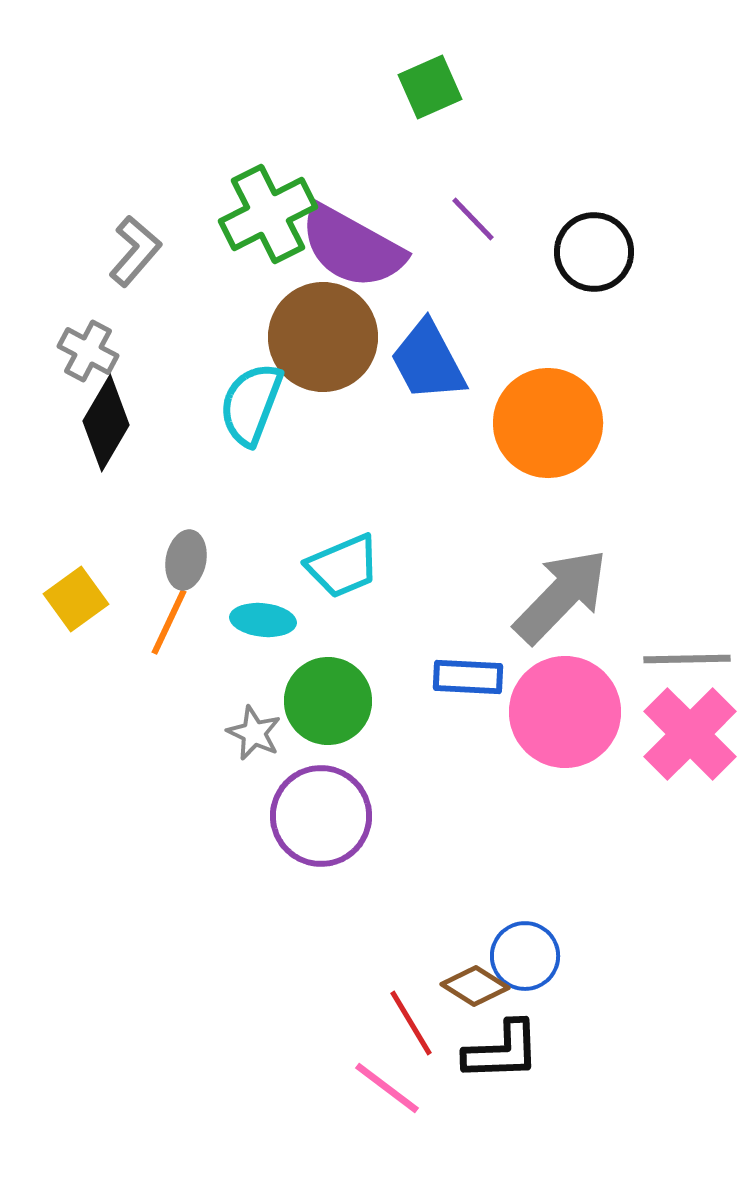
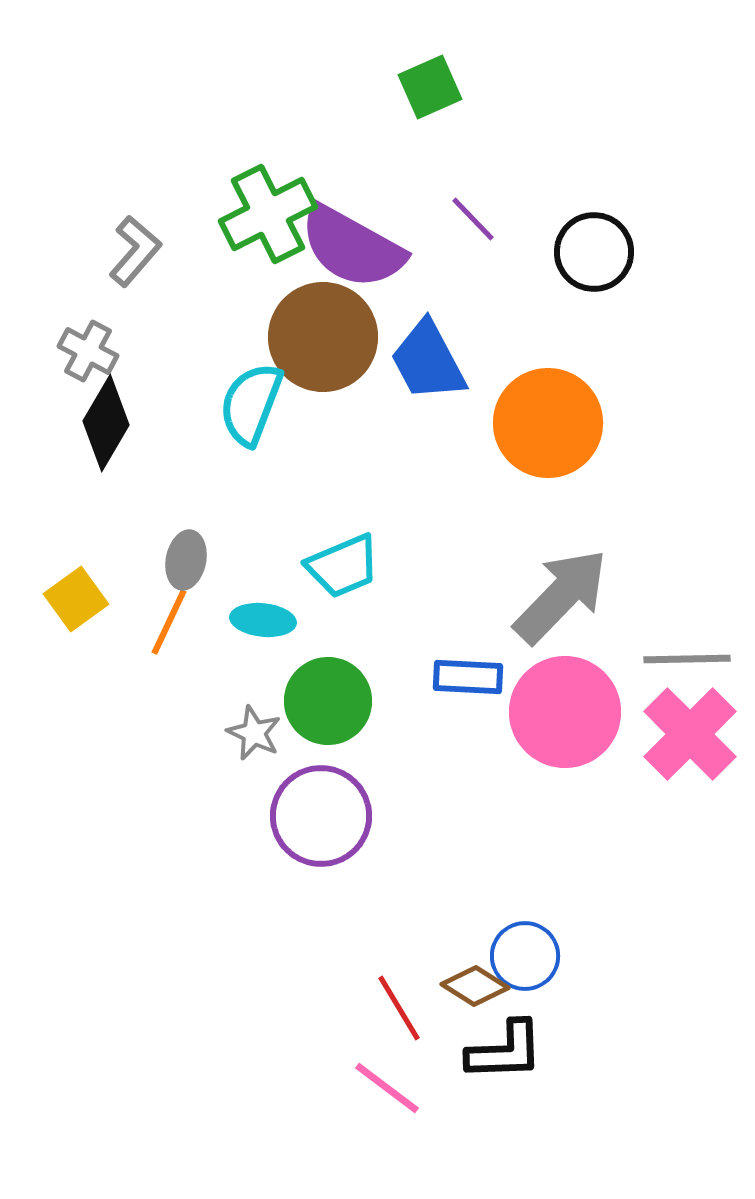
red line: moved 12 px left, 15 px up
black L-shape: moved 3 px right
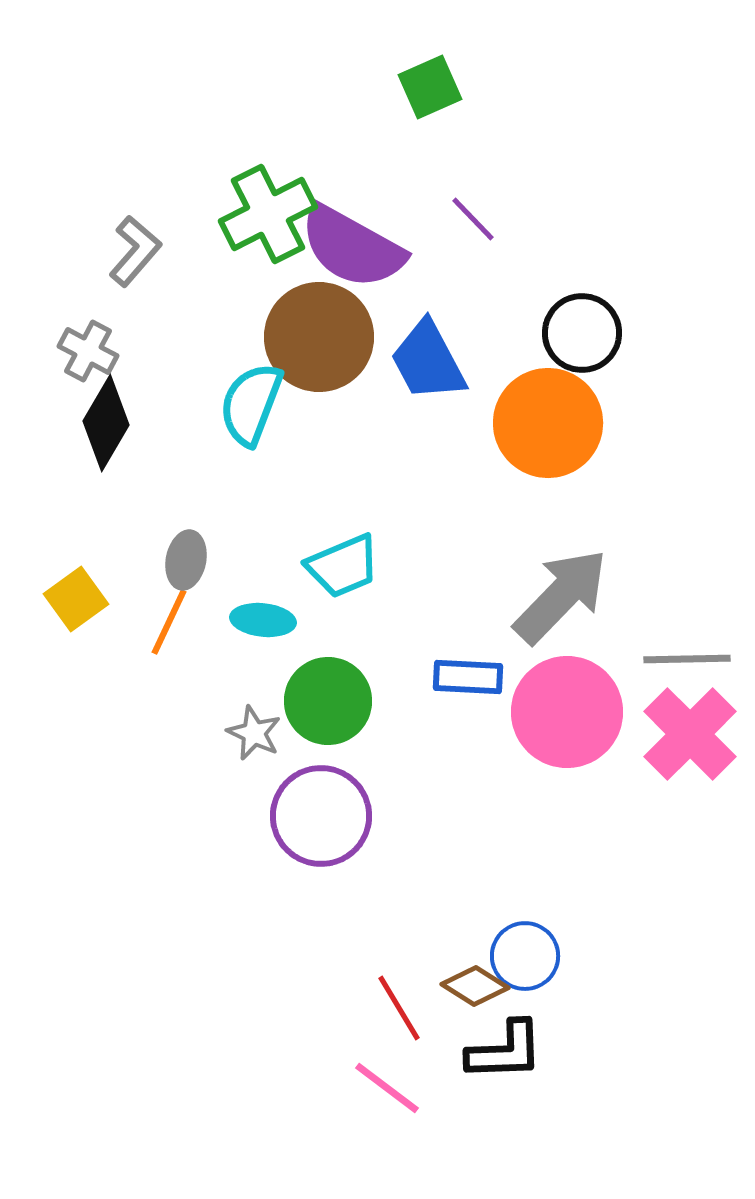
black circle: moved 12 px left, 81 px down
brown circle: moved 4 px left
pink circle: moved 2 px right
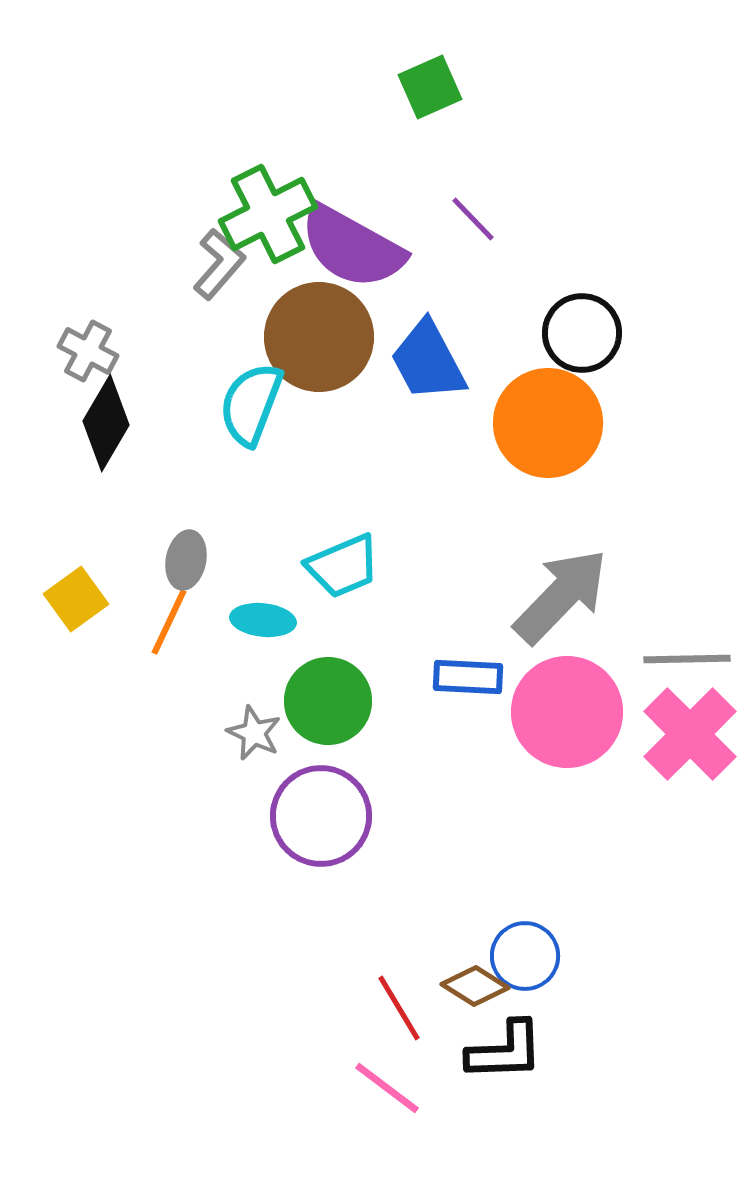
gray L-shape: moved 84 px right, 13 px down
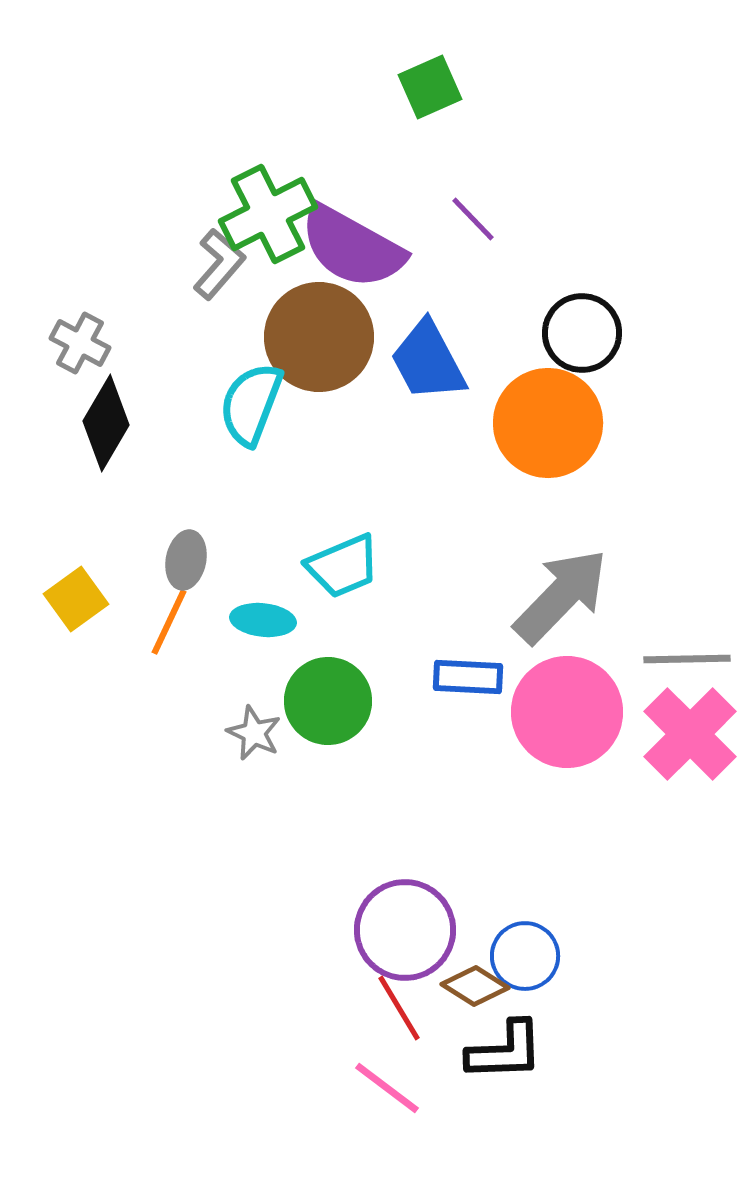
gray cross: moved 8 px left, 8 px up
purple circle: moved 84 px right, 114 px down
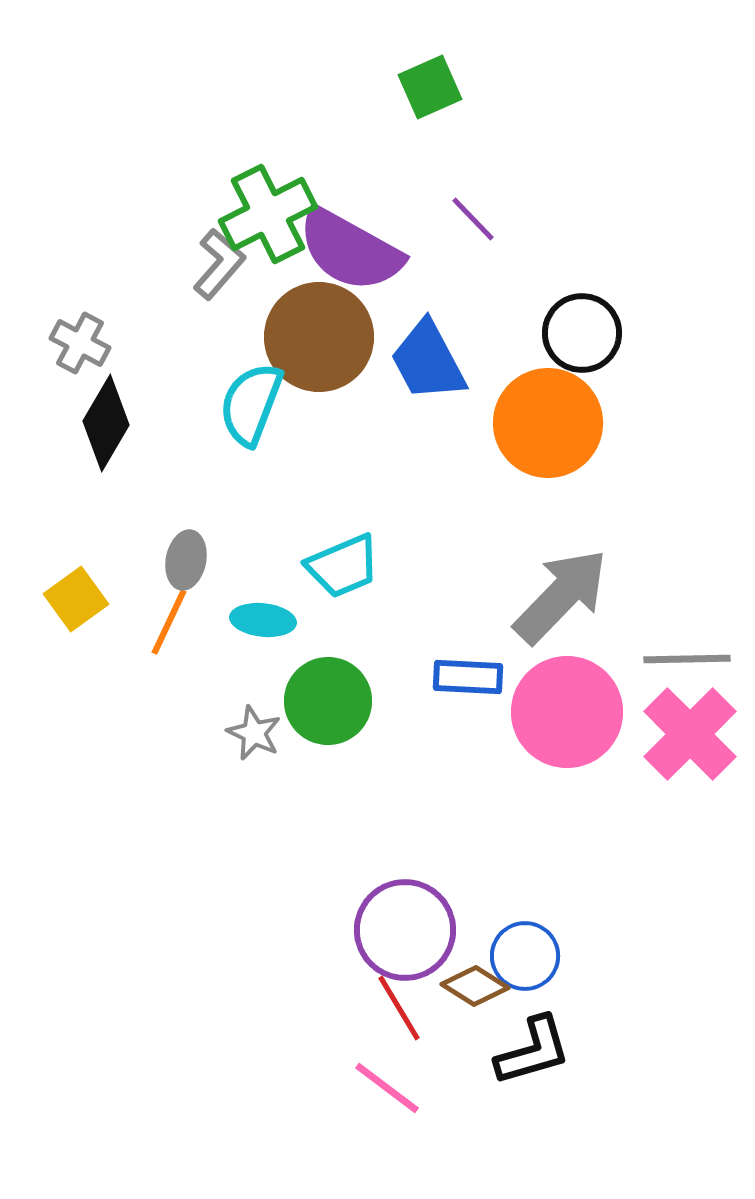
purple semicircle: moved 2 px left, 3 px down
black L-shape: moved 28 px right; rotated 14 degrees counterclockwise
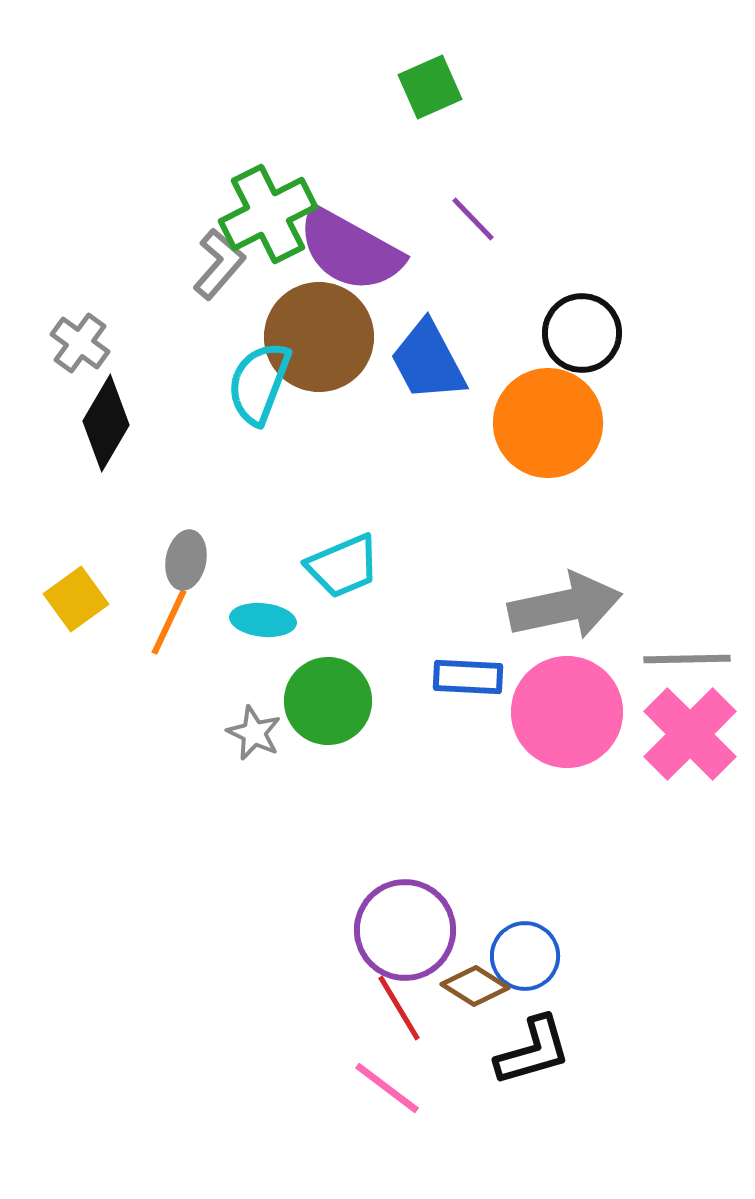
gray cross: rotated 8 degrees clockwise
cyan semicircle: moved 8 px right, 21 px up
gray arrow: moved 4 px right, 10 px down; rotated 34 degrees clockwise
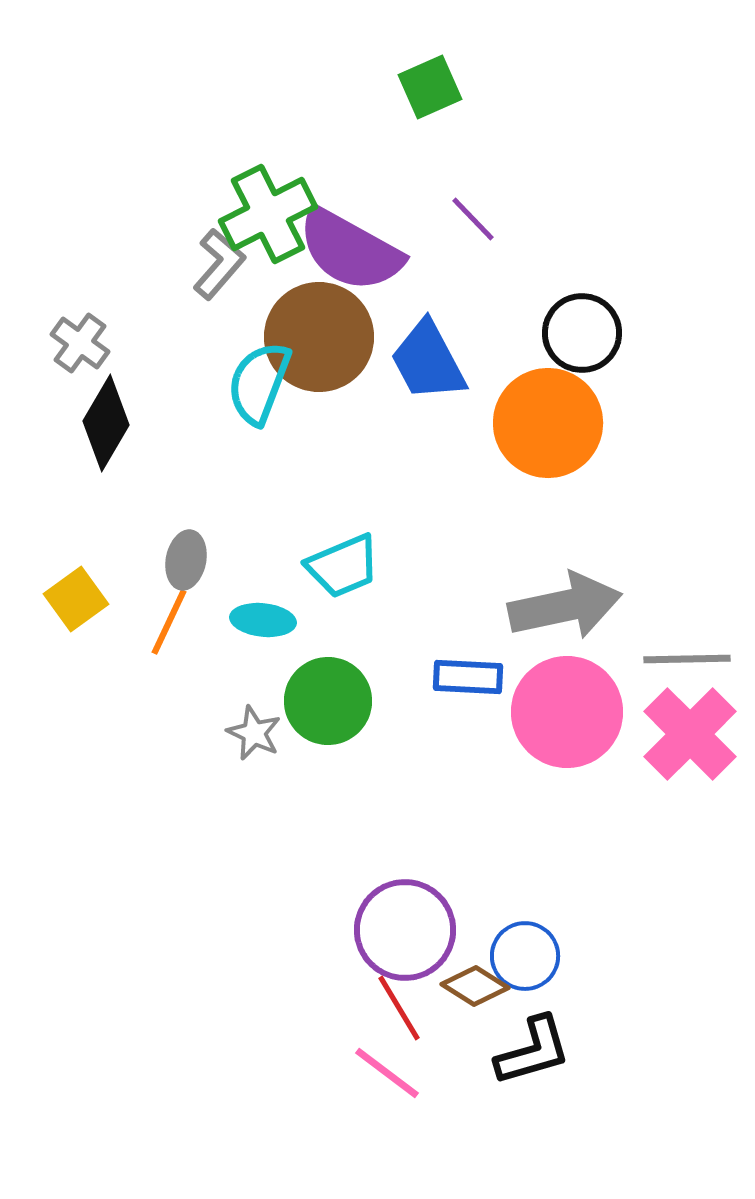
pink line: moved 15 px up
